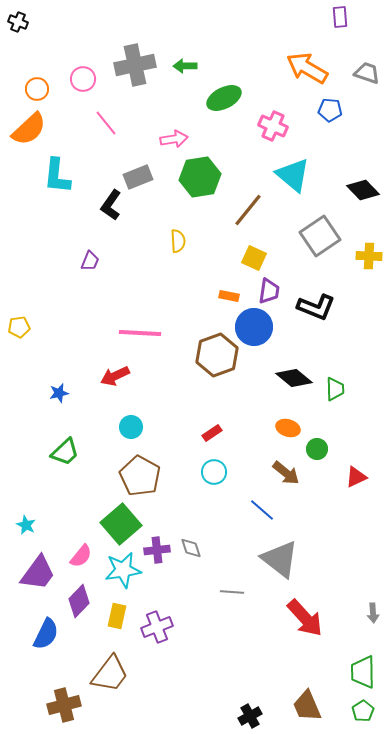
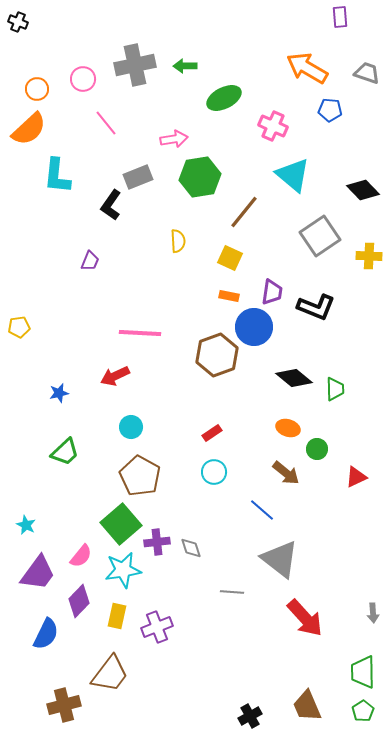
brown line at (248, 210): moved 4 px left, 2 px down
yellow square at (254, 258): moved 24 px left
purple trapezoid at (269, 291): moved 3 px right, 1 px down
purple cross at (157, 550): moved 8 px up
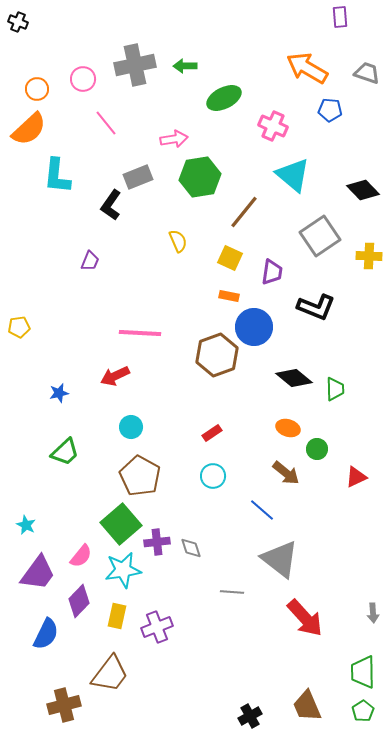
yellow semicircle at (178, 241): rotated 20 degrees counterclockwise
purple trapezoid at (272, 292): moved 20 px up
cyan circle at (214, 472): moved 1 px left, 4 px down
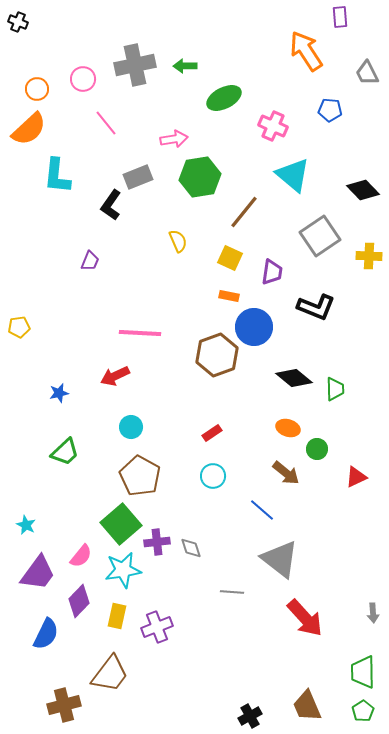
orange arrow at (307, 68): moved 1 px left, 17 px up; rotated 27 degrees clockwise
gray trapezoid at (367, 73): rotated 136 degrees counterclockwise
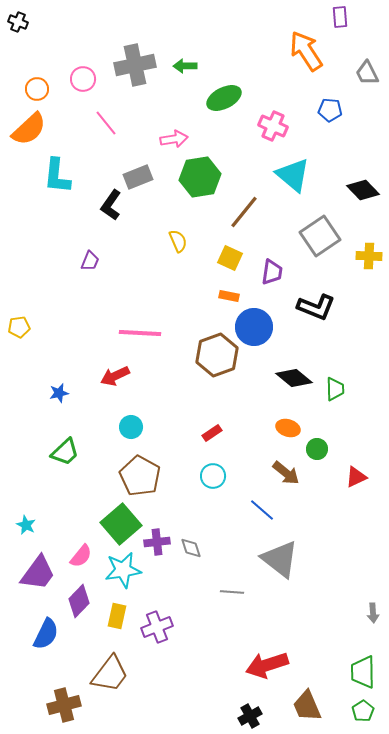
red arrow at (305, 618): moved 38 px left, 47 px down; rotated 114 degrees clockwise
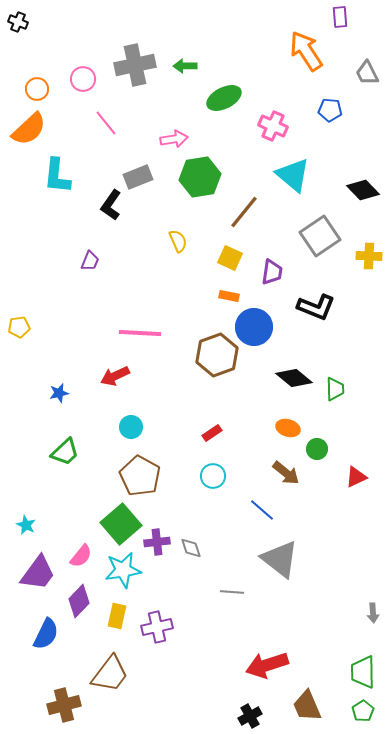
purple cross at (157, 627): rotated 8 degrees clockwise
